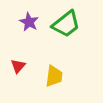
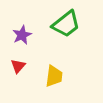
purple star: moved 7 px left, 13 px down; rotated 18 degrees clockwise
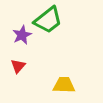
green trapezoid: moved 18 px left, 4 px up
yellow trapezoid: moved 10 px right, 9 px down; rotated 95 degrees counterclockwise
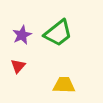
green trapezoid: moved 10 px right, 13 px down
